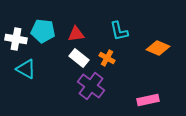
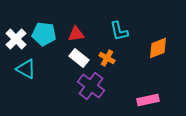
cyan pentagon: moved 1 px right, 3 px down
white cross: rotated 35 degrees clockwise
orange diamond: rotated 45 degrees counterclockwise
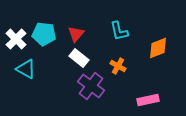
red triangle: rotated 42 degrees counterclockwise
orange cross: moved 11 px right, 8 px down
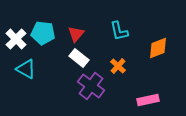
cyan pentagon: moved 1 px left, 1 px up
orange cross: rotated 14 degrees clockwise
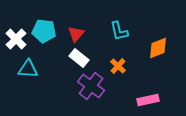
cyan pentagon: moved 1 px right, 2 px up
cyan triangle: moved 2 px right; rotated 25 degrees counterclockwise
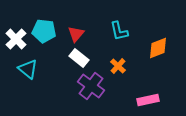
cyan triangle: rotated 35 degrees clockwise
